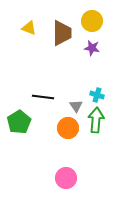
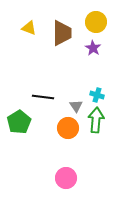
yellow circle: moved 4 px right, 1 px down
purple star: moved 1 px right; rotated 21 degrees clockwise
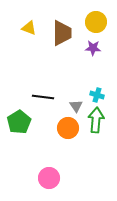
purple star: rotated 28 degrees counterclockwise
pink circle: moved 17 px left
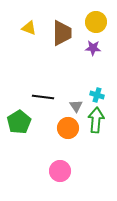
pink circle: moved 11 px right, 7 px up
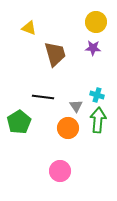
brown trapezoid: moved 7 px left, 21 px down; rotated 16 degrees counterclockwise
green arrow: moved 2 px right
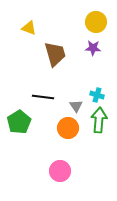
green arrow: moved 1 px right
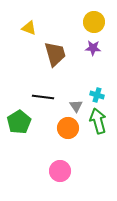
yellow circle: moved 2 px left
green arrow: moved 1 px left, 1 px down; rotated 20 degrees counterclockwise
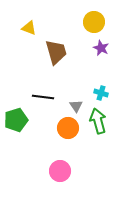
purple star: moved 8 px right; rotated 21 degrees clockwise
brown trapezoid: moved 1 px right, 2 px up
cyan cross: moved 4 px right, 2 px up
green pentagon: moved 3 px left, 2 px up; rotated 15 degrees clockwise
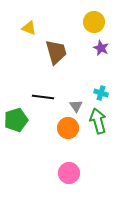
pink circle: moved 9 px right, 2 px down
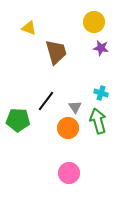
purple star: rotated 14 degrees counterclockwise
black line: moved 3 px right, 4 px down; rotated 60 degrees counterclockwise
gray triangle: moved 1 px left, 1 px down
green pentagon: moved 2 px right; rotated 20 degrees clockwise
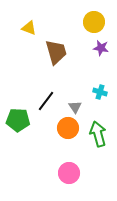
cyan cross: moved 1 px left, 1 px up
green arrow: moved 13 px down
